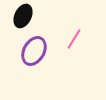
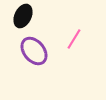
purple ellipse: rotated 68 degrees counterclockwise
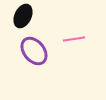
pink line: rotated 50 degrees clockwise
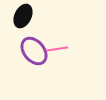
pink line: moved 17 px left, 10 px down
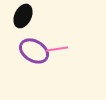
purple ellipse: rotated 20 degrees counterclockwise
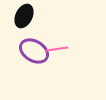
black ellipse: moved 1 px right
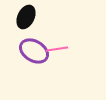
black ellipse: moved 2 px right, 1 px down
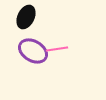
purple ellipse: moved 1 px left
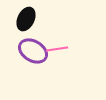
black ellipse: moved 2 px down
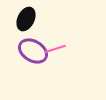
pink line: moved 2 px left; rotated 10 degrees counterclockwise
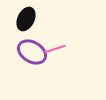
purple ellipse: moved 1 px left, 1 px down
